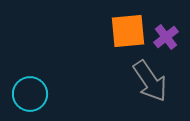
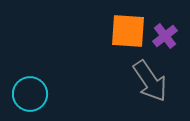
orange square: rotated 9 degrees clockwise
purple cross: moved 1 px left, 1 px up
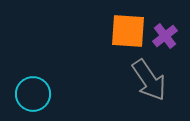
gray arrow: moved 1 px left, 1 px up
cyan circle: moved 3 px right
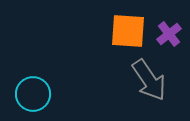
purple cross: moved 4 px right, 2 px up
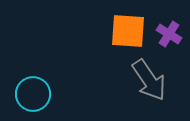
purple cross: rotated 20 degrees counterclockwise
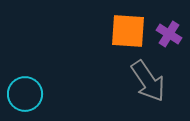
gray arrow: moved 1 px left, 1 px down
cyan circle: moved 8 px left
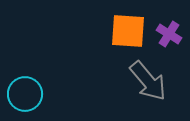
gray arrow: rotated 6 degrees counterclockwise
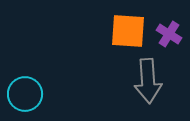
gray arrow: rotated 36 degrees clockwise
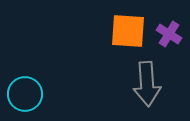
gray arrow: moved 1 px left, 3 px down
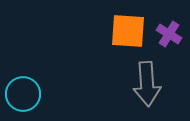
cyan circle: moved 2 px left
